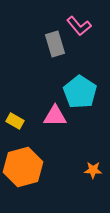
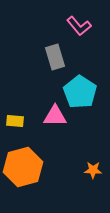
gray rectangle: moved 13 px down
yellow rectangle: rotated 24 degrees counterclockwise
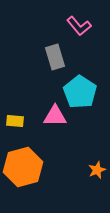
orange star: moved 4 px right; rotated 24 degrees counterclockwise
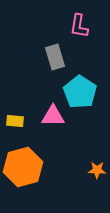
pink L-shape: rotated 50 degrees clockwise
pink triangle: moved 2 px left
orange star: rotated 24 degrees clockwise
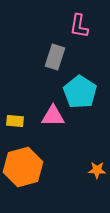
gray rectangle: rotated 35 degrees clockwise
